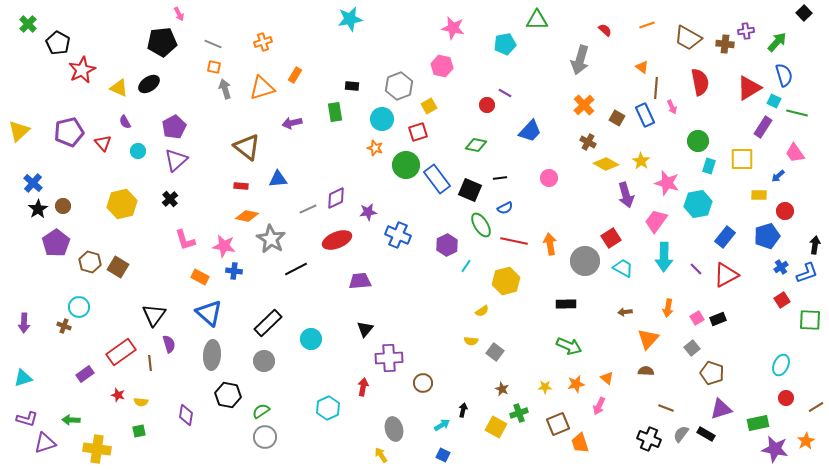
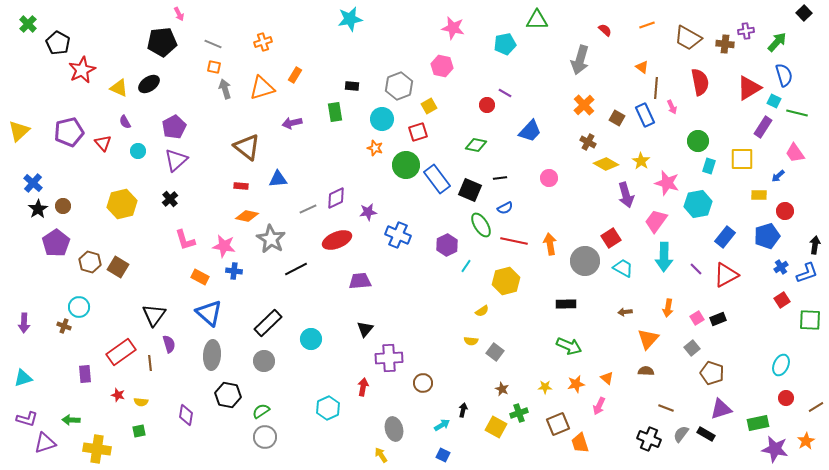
purple rectangle at (85, 374): rotated 60 degrees counterclockwise
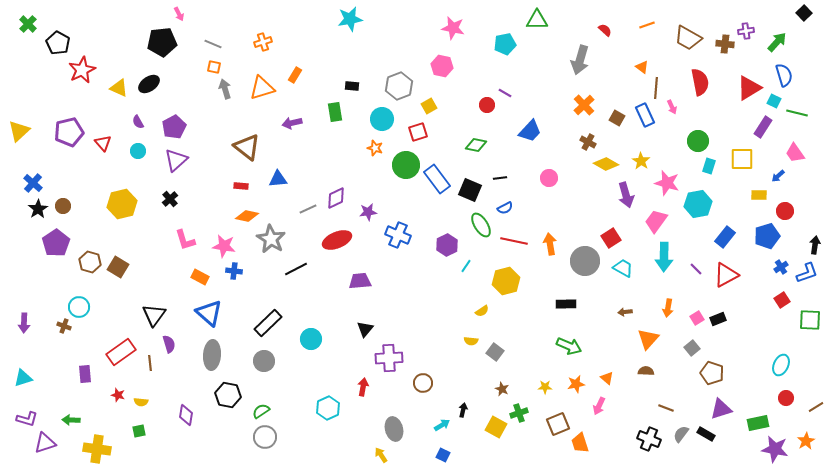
purple semicircle at (125, 122): moved 13 px right
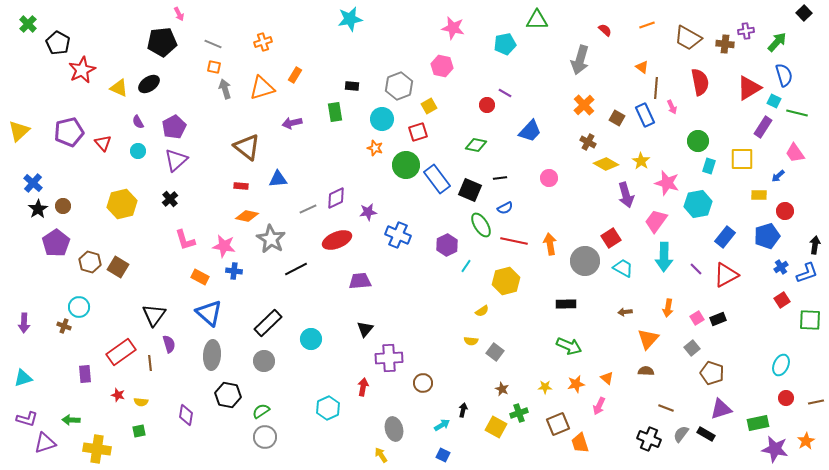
brown line at (816, 407): moved 5 px up; rotated 21 degrees clockwise
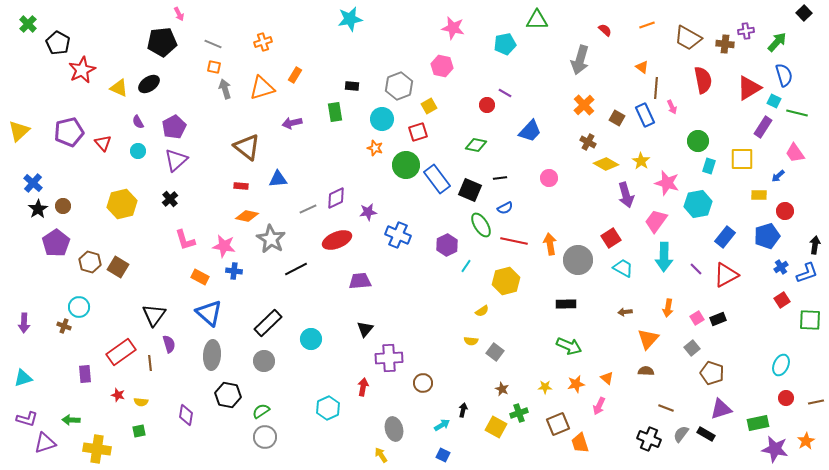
red semicircle at (700, 82): moved 3 px right, 2 px up
gray circle at (585, 261): moved 7 px left, 1 px up
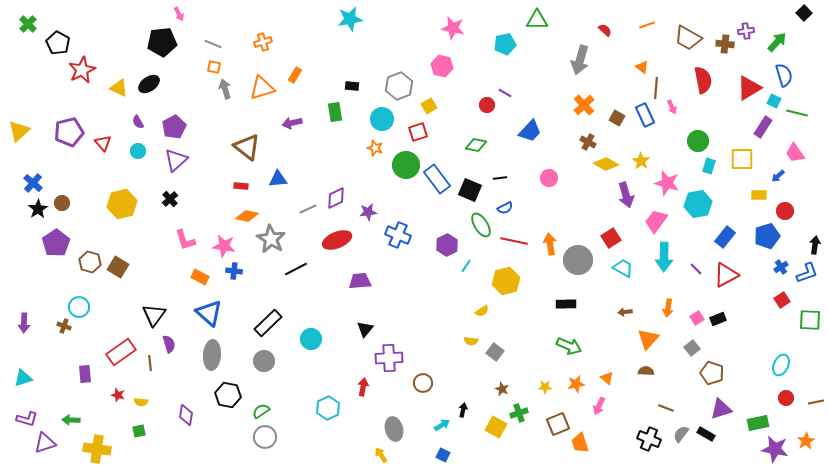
brown circle at (63, 206): moved 1 px left, 3 px up
